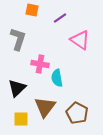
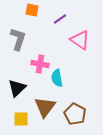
purple line: moved 1 px down
brown pentagon: moved 2 px left, 1 px down
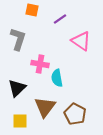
pink triangle: moved 1 px right, 1 px down
yellow square: moved 1 px left, 2 px down
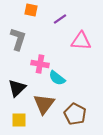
orange square: moved 1 px left
pink triangle: rotated 30 degrees counterclockwise
cyan semicircle: rotated 42 degrees counterclockwise
brown triangle: moved 1 px left, 3 px up
yellow square: moved 1 px left, 1 px up
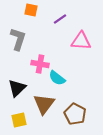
yellow square: rotated 14 degrees counterclockwise
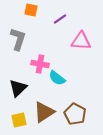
black triangle: moved 1 px right
brown triangle: moved 8 px down; rotated 20 degrees clockwise
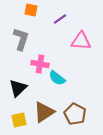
gray L-shape: moved 3 px right
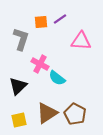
orange square: moved 10 px right, 12 px down; rotated 16 degrees counterclockwise
pink cross: rotated 18 degrees clockwise
black triangle: moved 2 px up
brown triangle: moved 3 px right, 1 px down
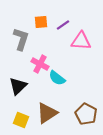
purple line: moved 3 px right, 6 px down
brown pentagon: moved 11 px right
yellow square: moved 2 px right; rotated 35 degrees clockwise
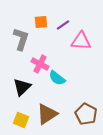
black triangle: moved 4 px right, 1 px down
brown triangle: moved 1 px down
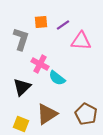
yellow square: moved 4 px down
